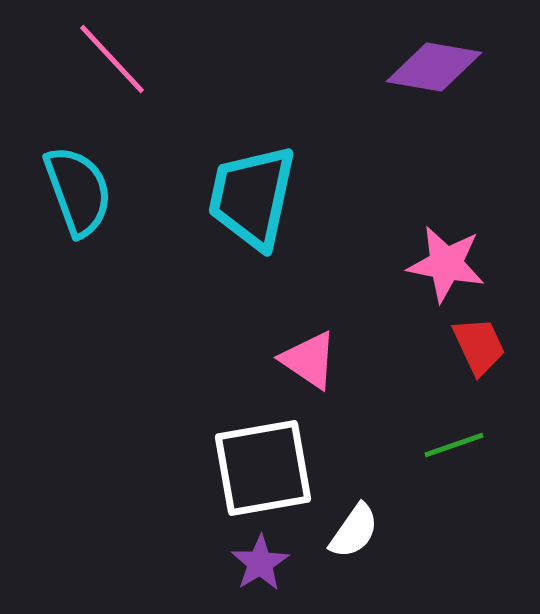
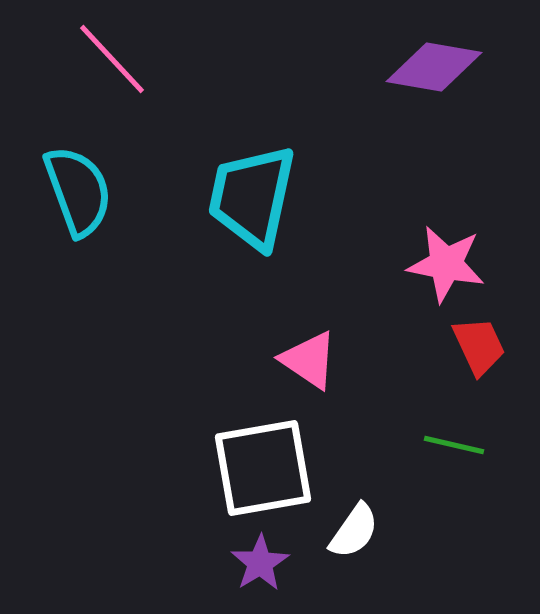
green line: rotated 32 degrees clockwise
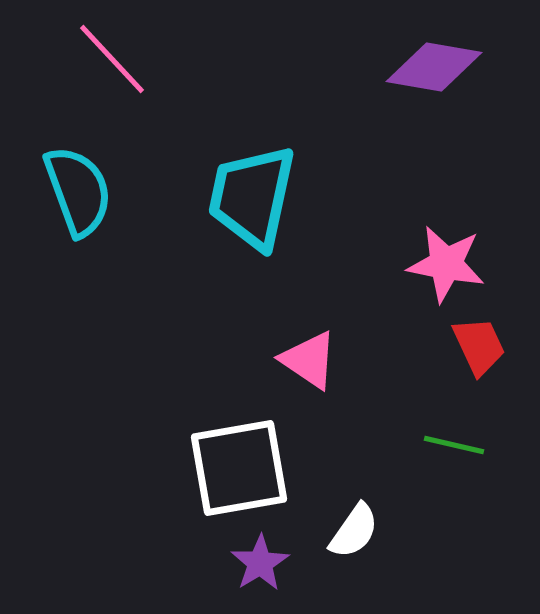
white square: moved 24 px left
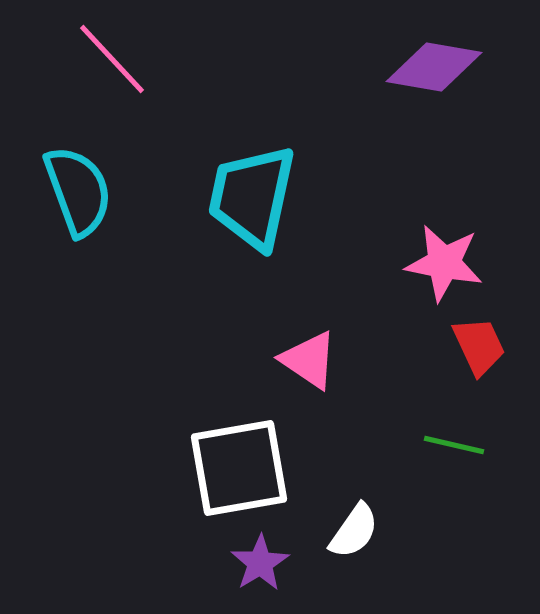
pink star: moved 2 px left, 1 px up
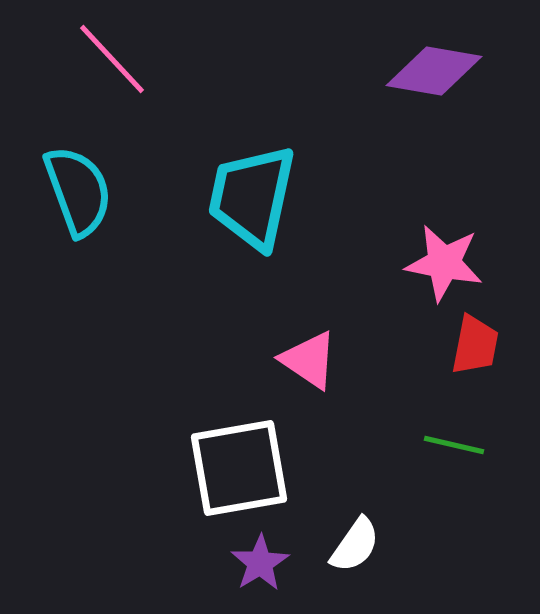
purple diamond: moved 4 px down
red trapezoid: moved 4 px left, 1 px up; rotated 36 degrees clockwise
white semicircle: moved 1 px right, 14 px down
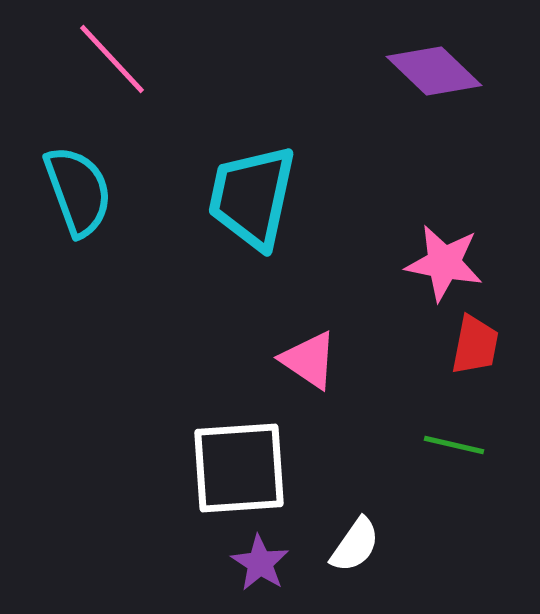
purple diamond: rotated 34 degrees clockwise
white square: rotated 6 degrees clockwise
purple star: rotated 8 degrees counterclockwise
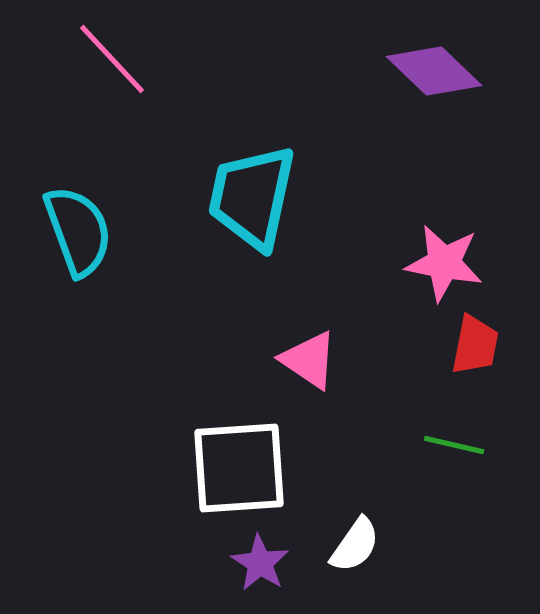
cyan semicircle: moved 40 px down
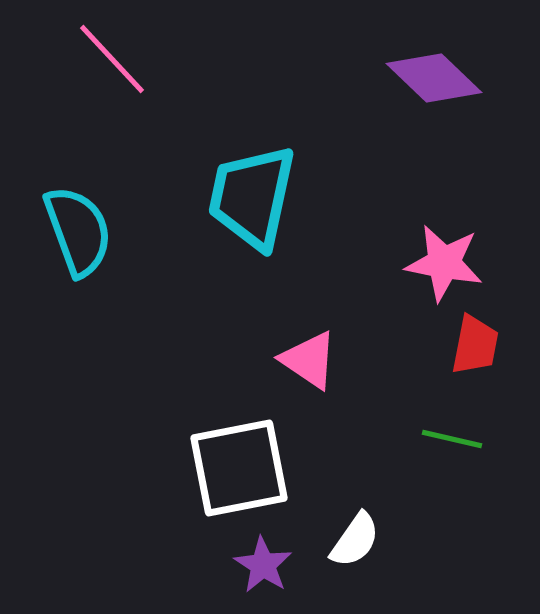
purple diamond: moved 7 px down
green line: moved 2 px left, 6 px up
white square: rotated 7 degrees counterclockwise
white semicircle: moved 5 px up
purple star: moved 3 px right, 2 px down
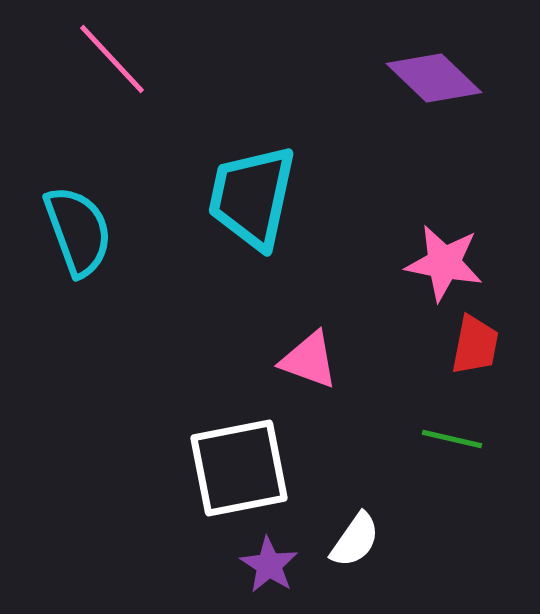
pink triangle: rotated 14 degrees counterclockwise
purple star: moved 6 px right
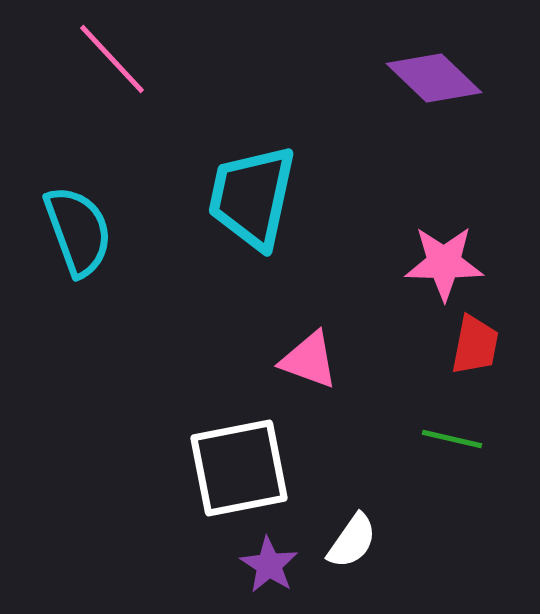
pink star: rotated 10 degrees counterclockwise
white semicircle: moved 3 px left, 1 px down
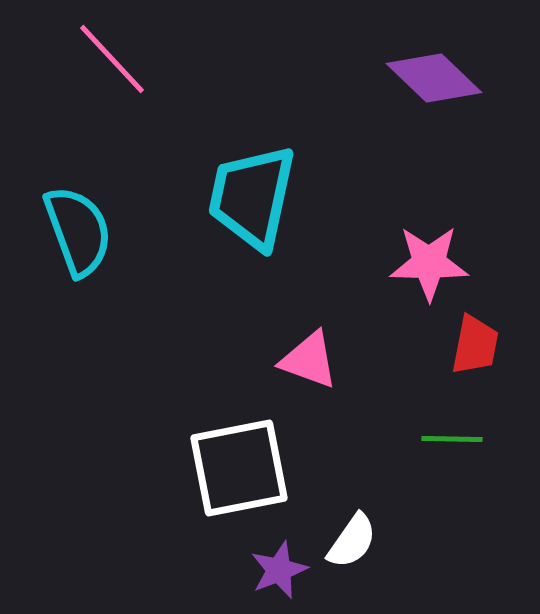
pink star: moved 15 px left
green line: rotated 12 degrees counterclockwise
purple star: moved 10 px right, 5 px down; rotated 18 degrees clockwise
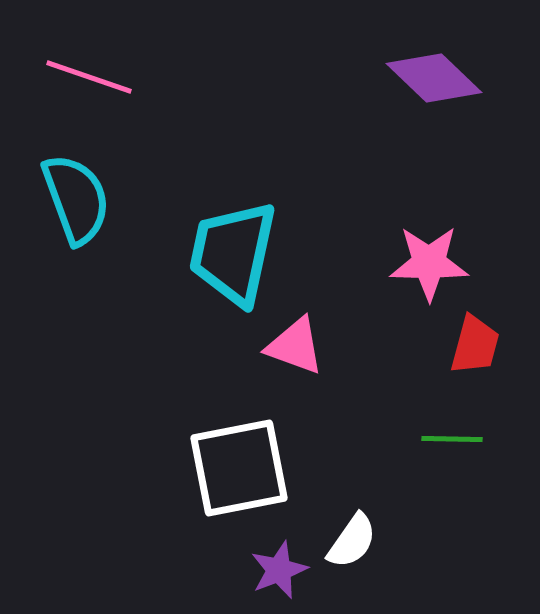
pink line: moved 23 px left, 18 px down; rotated 28 degrees counterclockwise
cyan trapezoid: moved 19 px left, 56 px down
cyan semicircle: moved 2 px left, 32 px up
red trapezoid: rotated 4 degrees clockwise
pink triangle: moved 14 px left, 14 px up
